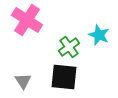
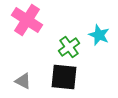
gray triangle: rotated 30 degrees counterclockwise
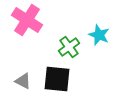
black square: moved 7 px left, 2 px down
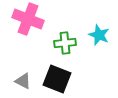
pink cross: moved 1 px right, 1 px up; rotated 12 degrees counterclockwise
green cross: moved 4 px left, 4 px up; rotated 30 degrees clockwise
black square: rotated 16 degrees clockwise
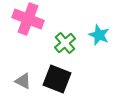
green cross: rotated 35 degrees counterclockwise
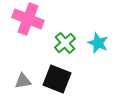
cyan star: moved 1 px left, 8 px down
gray triangle: rotated 36 degrees counterclockwise
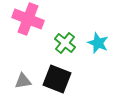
green cross: rotated 10 degrees counterclockwise
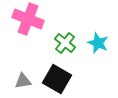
black square: rotated 8 degrees clockwise
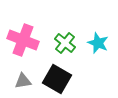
pink cross: moved 5 px left, 21 px down
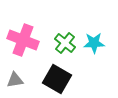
cyan star: moved 4 px left; rotated 25 degrees counterclockwise
gray triangle: moved 8 px left, 1 px up
